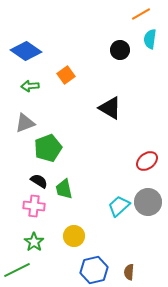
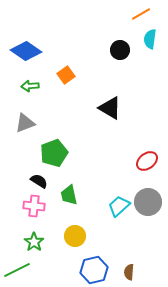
green pentagon: moved 6 px right, 5 px down
green trapezoid: moved 5 px right, 6 px down
yellow circle: moved 1 px right
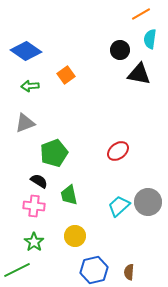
black triangle: moved 29 px right, 34 px up; rotated 20 degrees counterclockwise
red ellipse: moved 29 px left, 10 px up
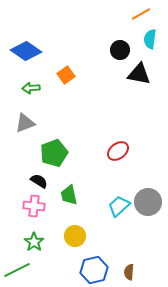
green arrow: moved 1 px right, 2 px down
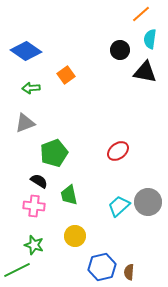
orange line: rotated 12 degrees counterclockwise
black triangle: moved 6 px right, 2 px up
green star: moved 3 px down; rotated 18 degrees counterclockwise
blue hexagon: moved 8 px right, 3 px up
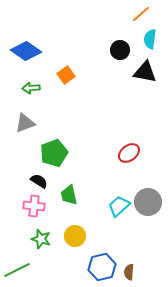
red ellipse: moved 11 px right, 2 px down
green star: moved 7 px right, 6 px up
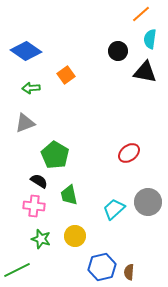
black circle: moved 2 px left, 1 px down
green pentagon: moved 1 px right, 2 px down; rotated 20 degrees counterclockwise
cyan trapezoid: moved 5 px left, 3 px down
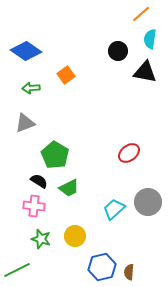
green trapezoid: moved 7 px up; rotated 105 degrees counterclockwise
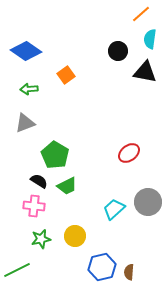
green arrow: moved 2 px left, 1 px down
green trapezoid: moved 2 px left, 2 px up
green star: rotated 30 degrees counterclockwise
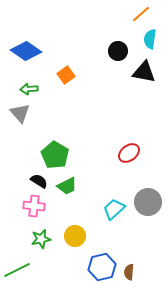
black triangle: moved 1 px left
gray triangle: moved 5 px left, 10 px up; rotated 50 degrees counterclockwise
